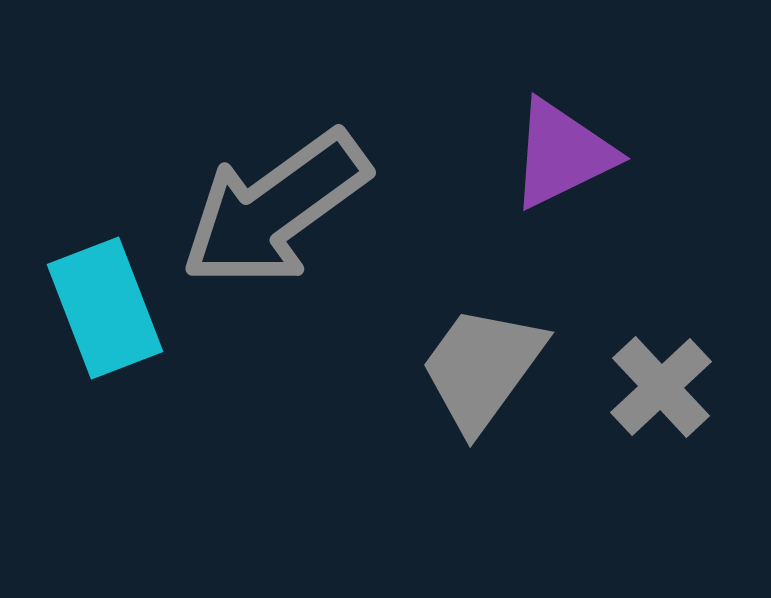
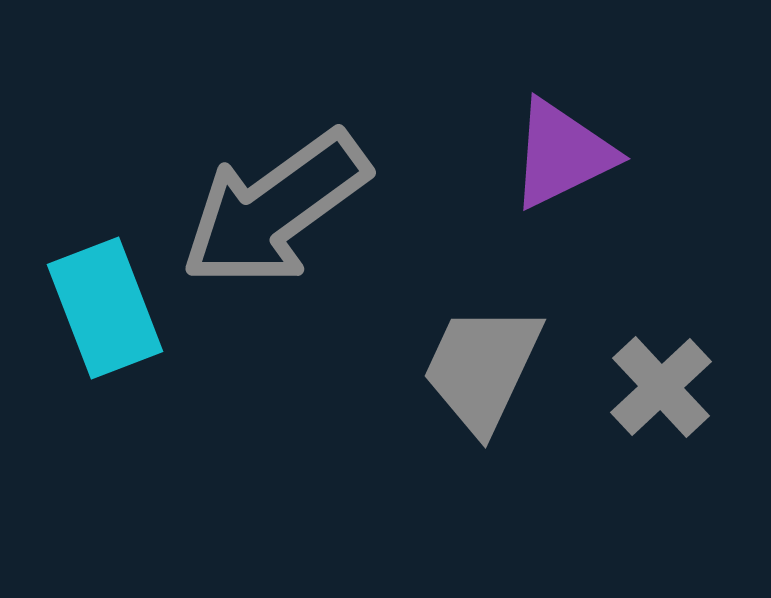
gray trapezoid: rotated 11 degrees counterclockwise
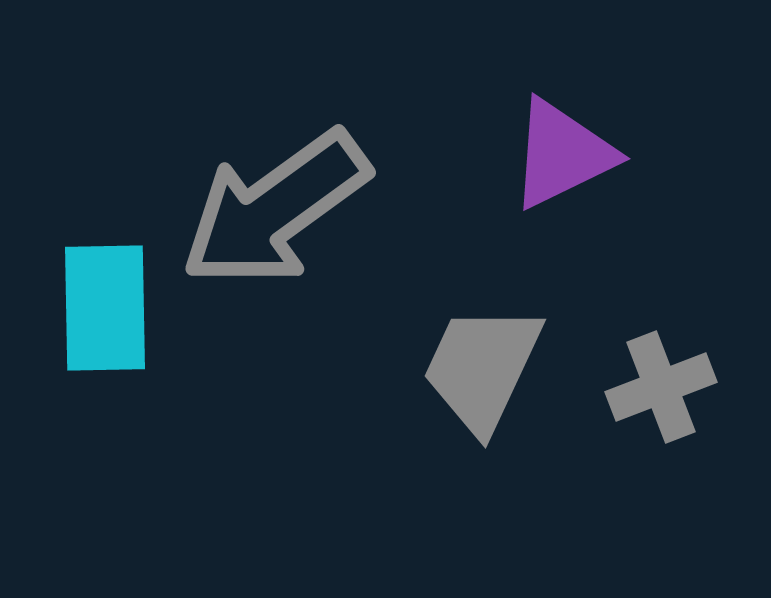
cyan rectangle: rotated 20 degrees clockwise
gray cross: rotated 22 degrees clockwise
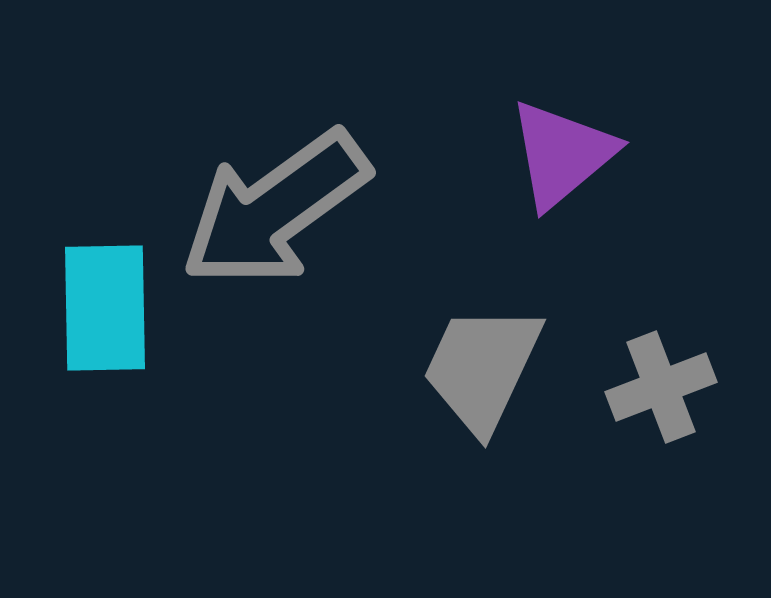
purple triangle: rotated 14 degrees counterclockwise
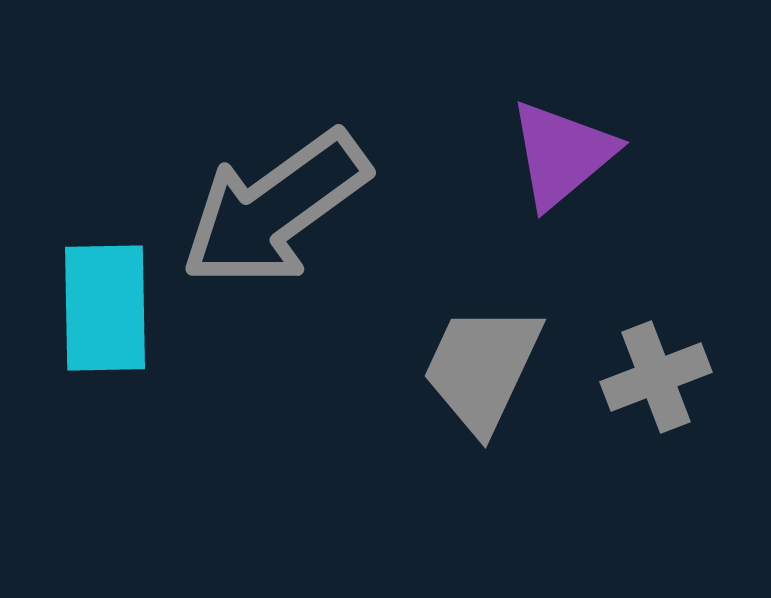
gray cross: moved 5 px left, 10 px up
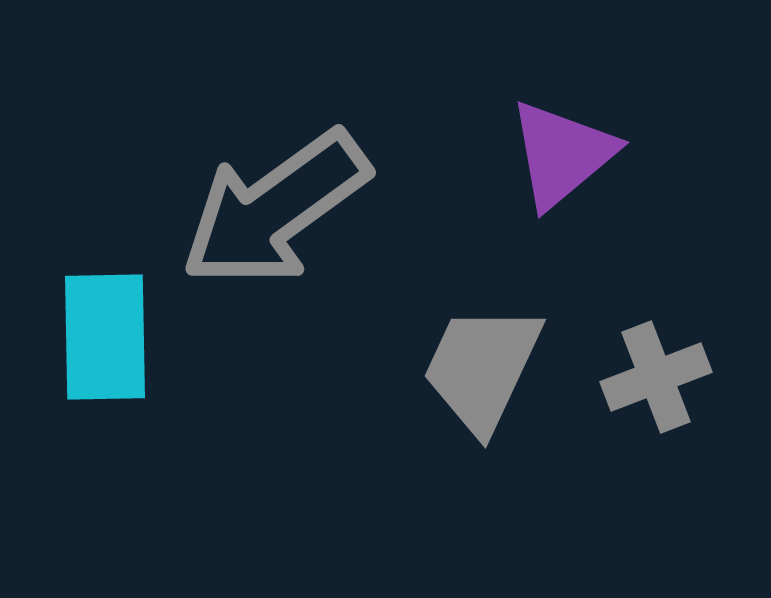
cyan rectangle: moved 29 px down
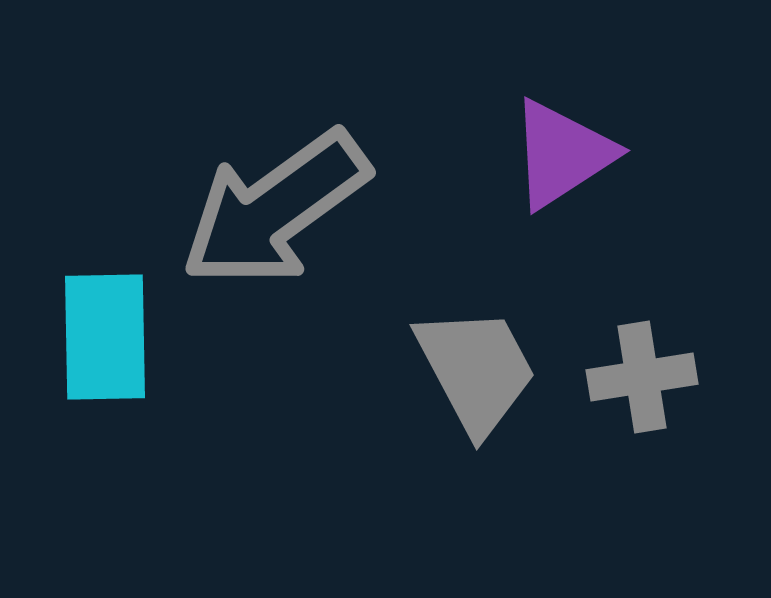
purple triangle: rotated 7 degrees clockwise
gray trapezoid: moved 6 px left, 2 px down; rotated 127 degrees clockwise
gray cross: moved 14 px left; rotated 12 degrees clockwise
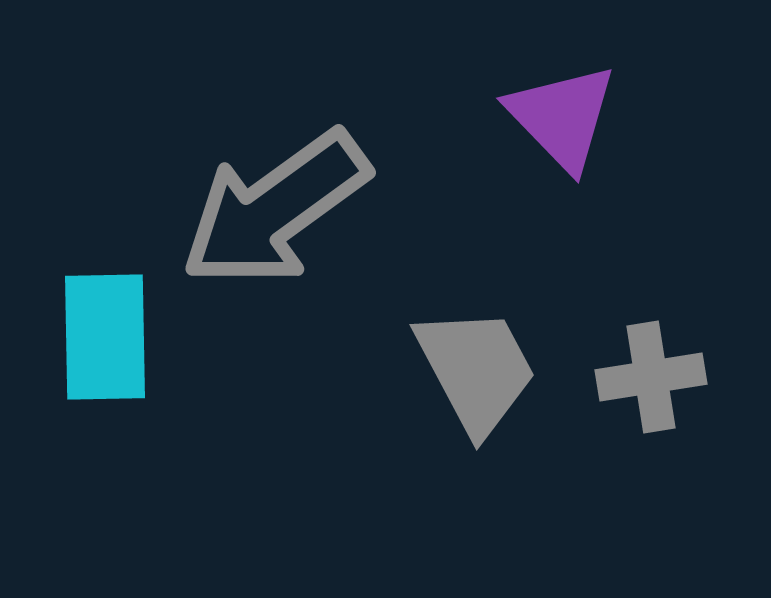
purple triangle: moved 37 px up; rotated 41 degrees counterclockwise
gray cross: moved 9 px right
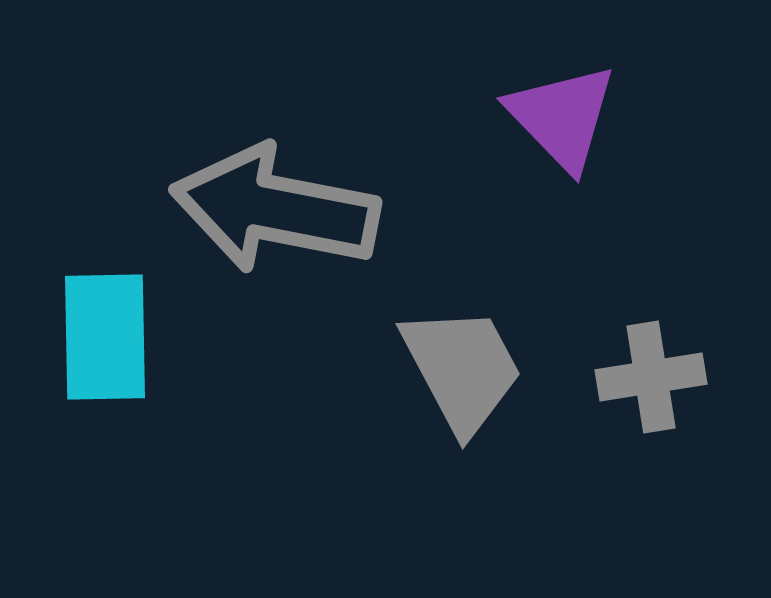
gray arrow: rotated 47 degrees clockwise
gray trapezoid: moved 14 px left, 1 px up
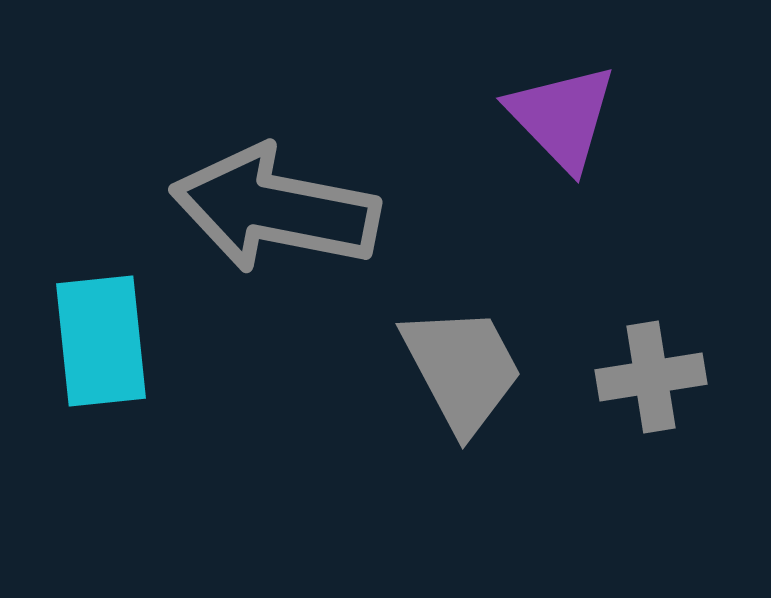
cyan rectangle: moved 4 px left, 4 px down; rotated 5 degrees counterclockwise
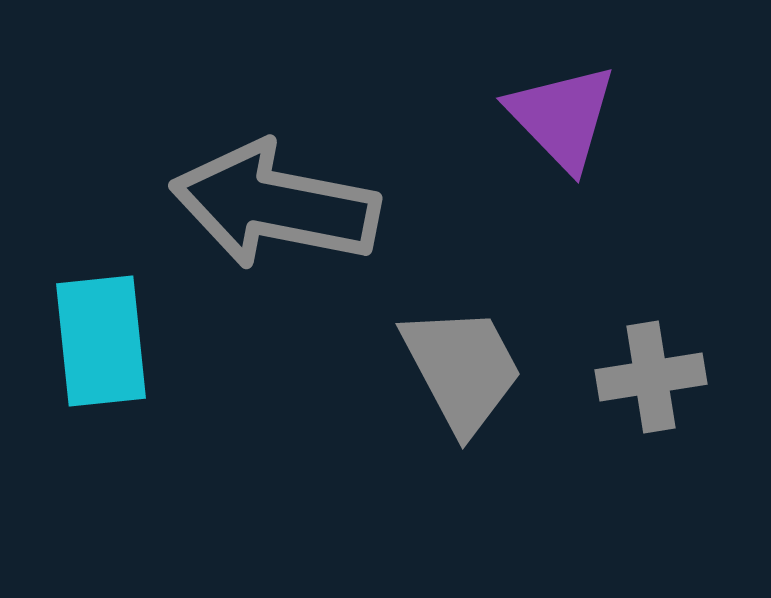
gray arrow: moved 4 px up
